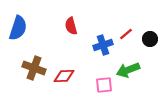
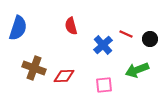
red line: rotated 64 degrees clockwise
blue cross: rotated 24 degrees counterclockwise
green arrow: moved 9 px right
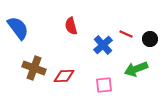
blue semicircle: rotated 55 degrees counterclockwise
green arrow: moved 1 px left, 1 px up
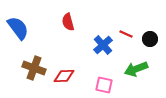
red semicircle: moved 3 px left, 4 px up
pink square: rotated 18 degrees clockwise
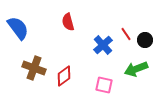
red line: rotated 32 degrees clockwise
black circle: moved 5 px left, 1 px down
red diamond: rotated 35 degrees counterclockwise
